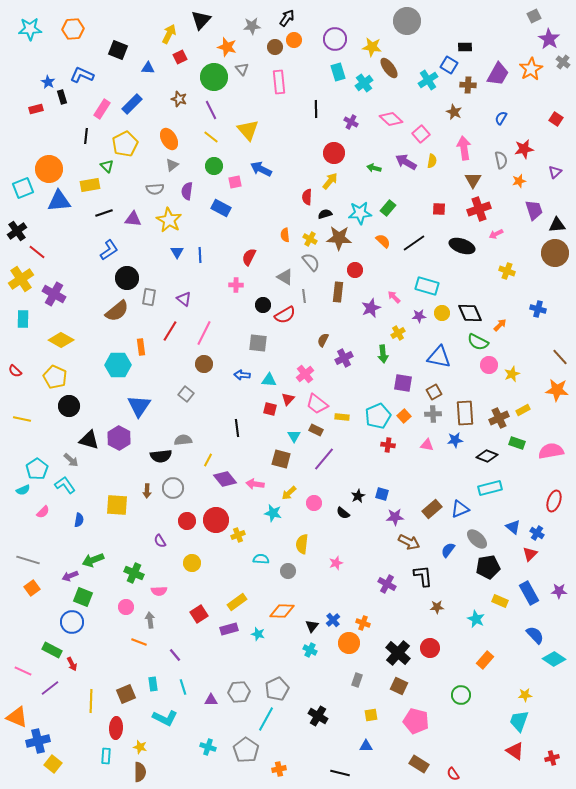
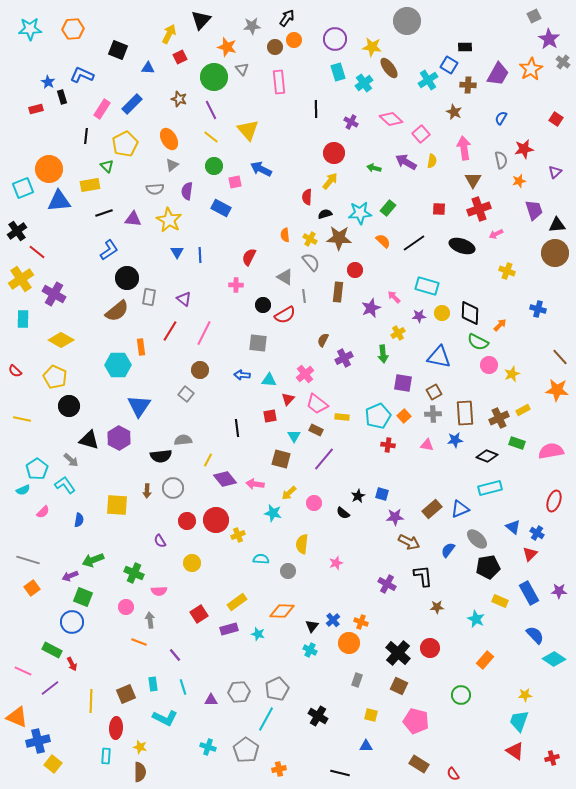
black diamond at (470, 313): rotated 25 degrees clockwise
brown circle at (204, 364): moved 4 px left, 6 px down
red square at (270, 409): moved 7 px down; rotated 24 degrees counterclockwise
orange cross at (363, 623): moved 2 px left, 1 px up
yellow square at (371, 715): rotated 24 degrees clockwise
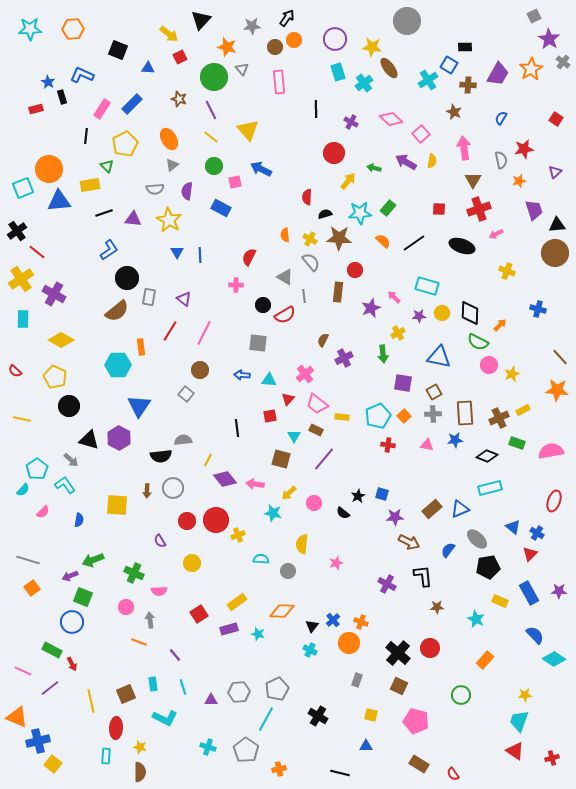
yellow arrow at (169, 34): rotated 102 degrees clockwise
yellow arrow at (330, 181): moved 18 px right
cyan semicircle at (23, 490): rotated 24 degrees counterclockwise
yellow line at (91, 701): rotated 15 degrees counterclockwise
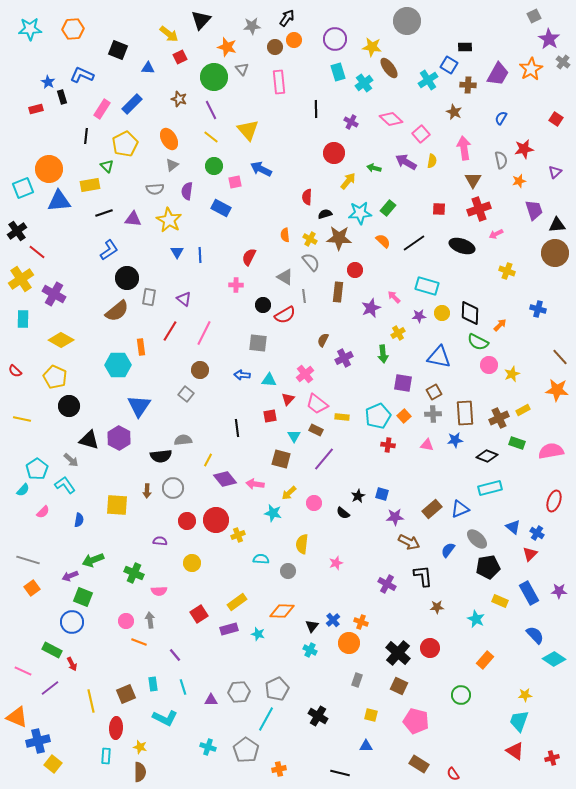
purple semicircle at (160, 541): rotated 128 degrees clockwise
pink circle at (126, 607): moved 14 px down
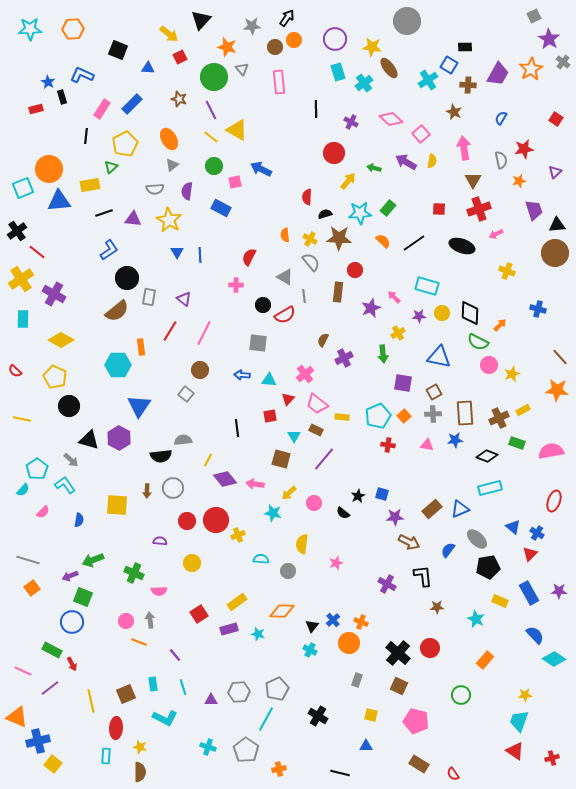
yellow triangle at (248, 130): moved 11 px left; rotated 20 degrees counterclockwise
green triangle at (107, 166): moved 4 px right, 1 px down; rotated 32 degrees clockwise
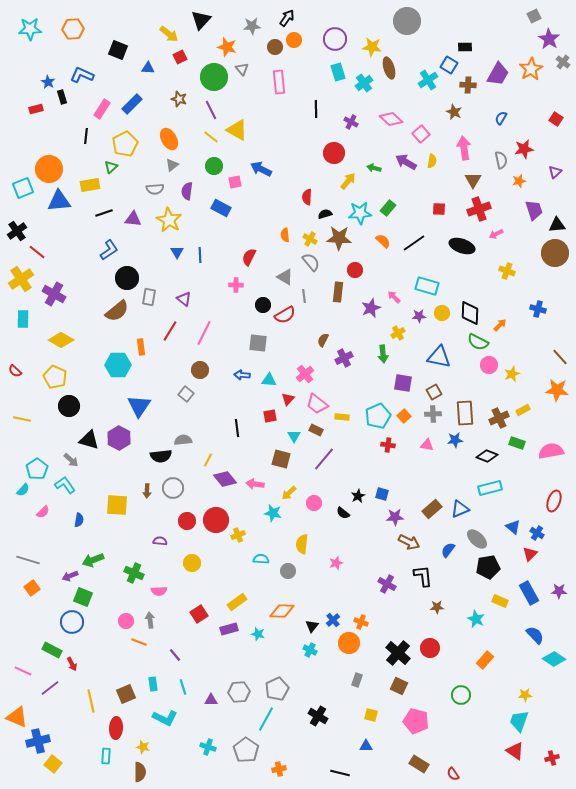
brown ellipse at (389, 68): rotated 20 degrees clockwise
yellow star at (140, 747): moved 3 px right
